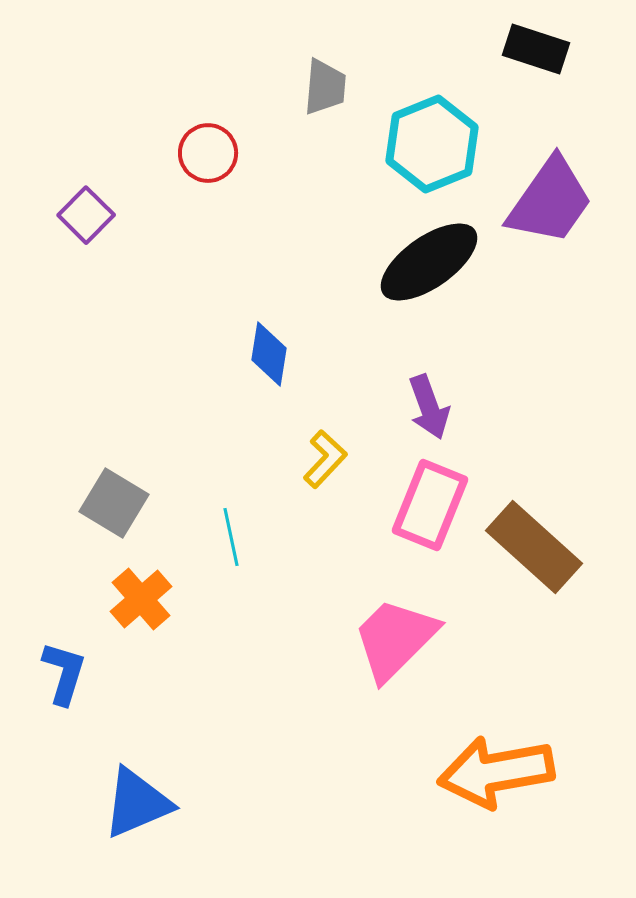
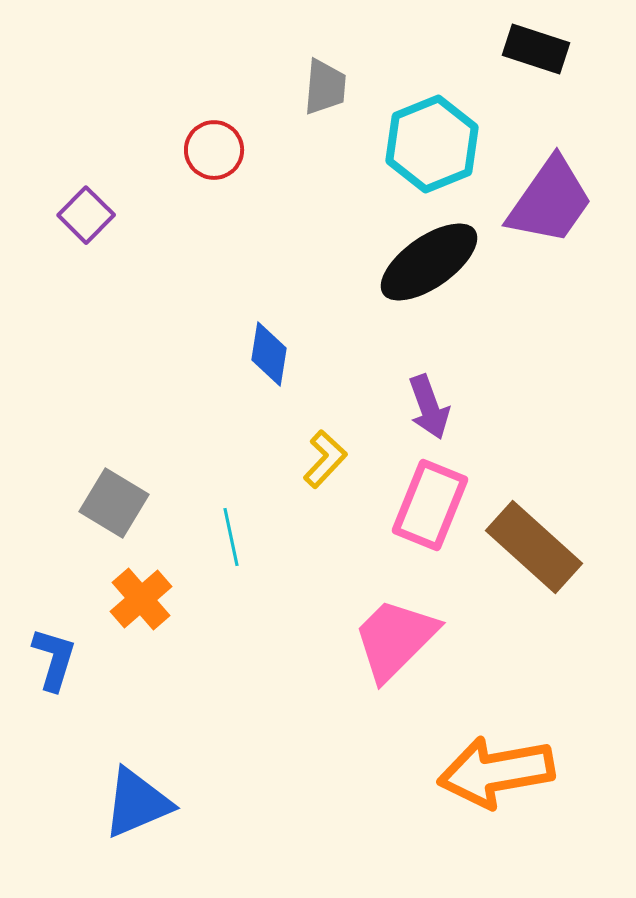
red circle: moved 6 px right, 3 px up
blue L-shape: moved 10 px left, 14 px up
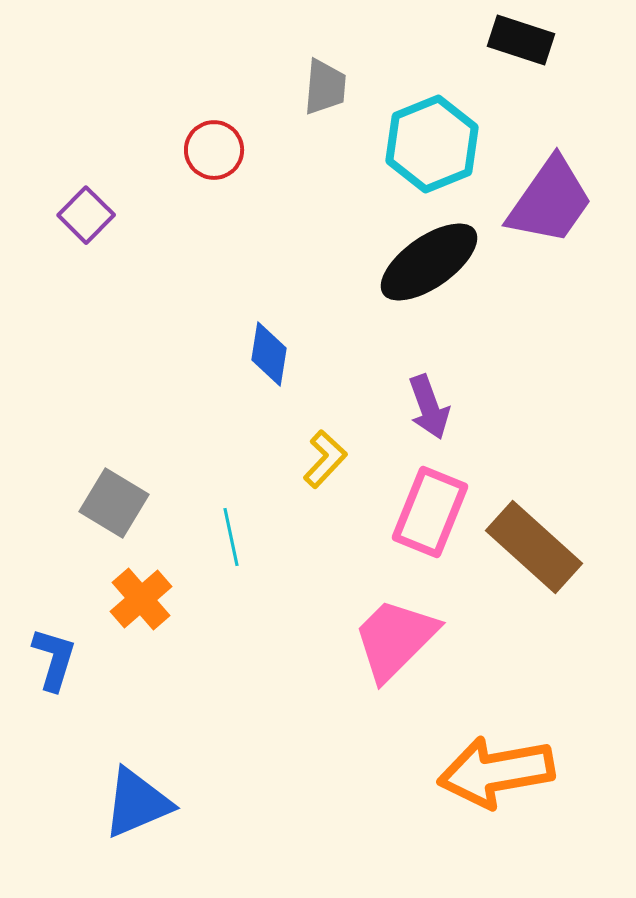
black rectangle: moved 15 px left, 9 px up
pink rectangle: moved 7 px down
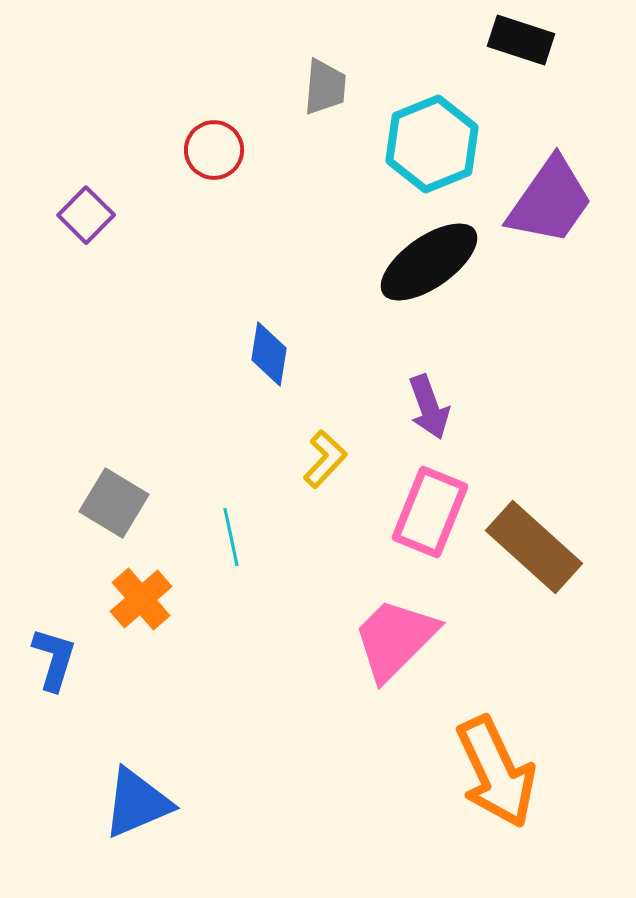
orange arrow: rotated 105 degrees counterclockwise
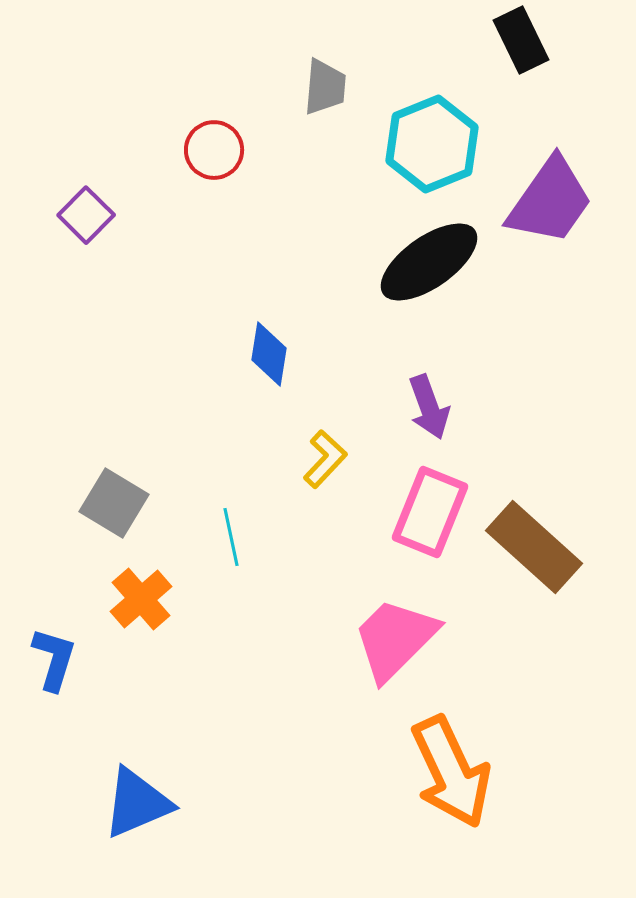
black rectangle: rotated 46 degrees clockwise
orange arrow: moved 45 px left
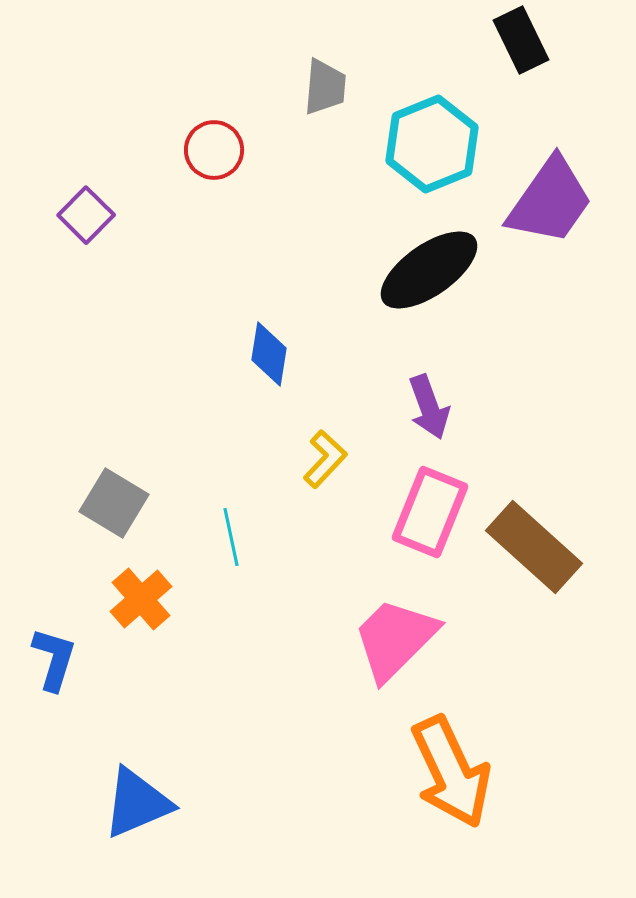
black ellipse: moved 8 px down
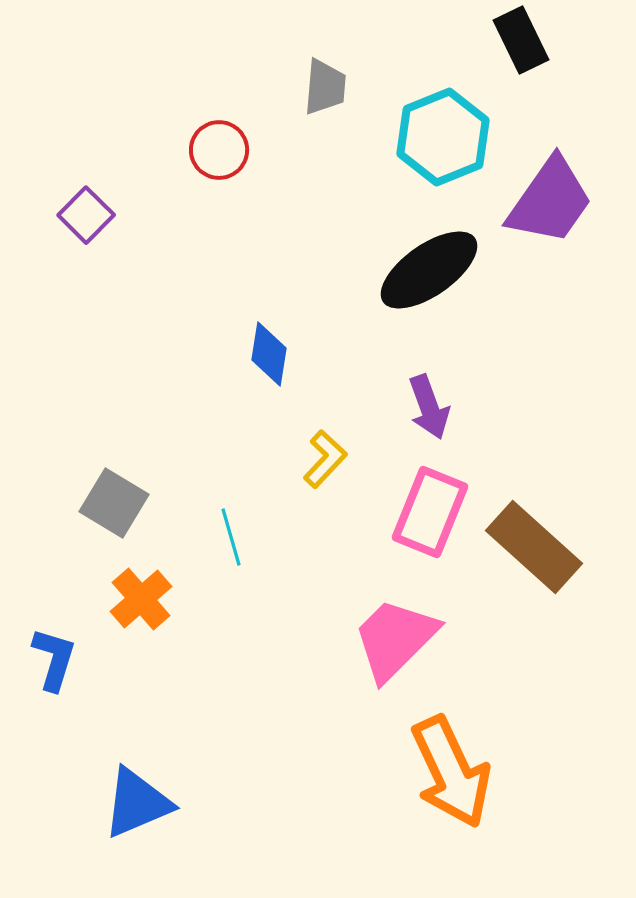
cyan hexagon: moved 11 px right, 7 px up
red circle: moved 5 px right
cyan line: rotated 4 degrees counterclockwise
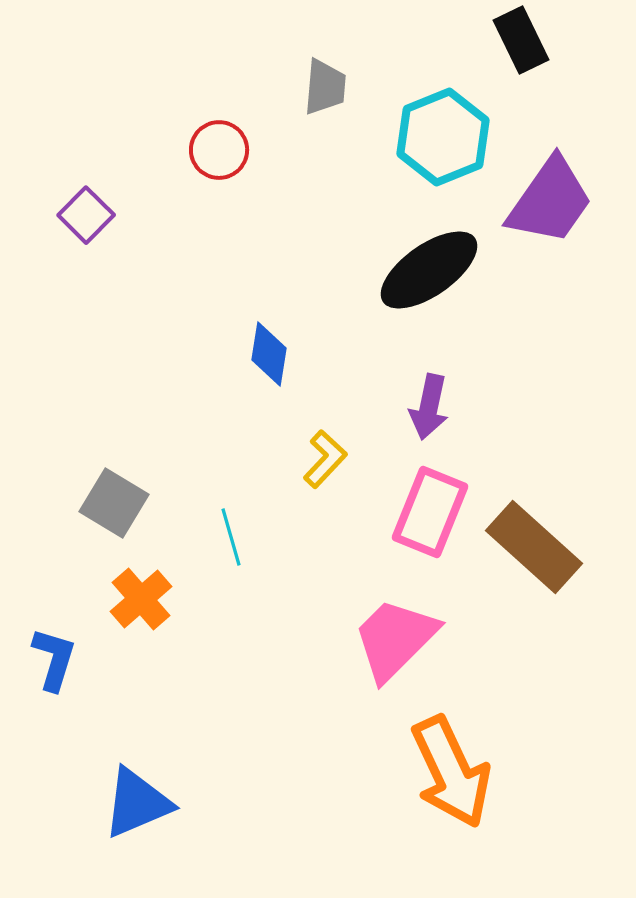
purple arrow: rotated 32 degrees clockwise
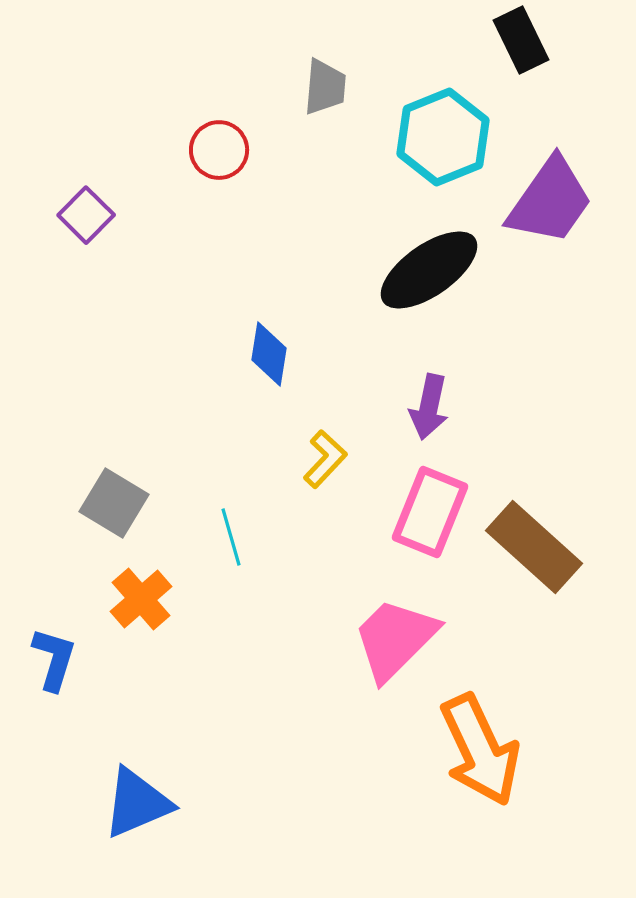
orange arrow: moved 29 px right, 22 px up
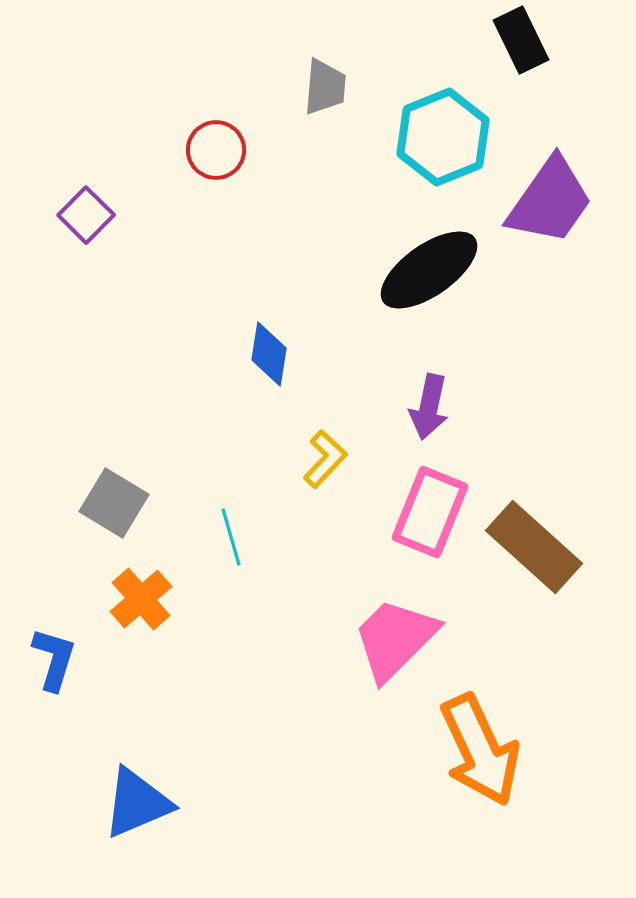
red circle: moved 3 px left
